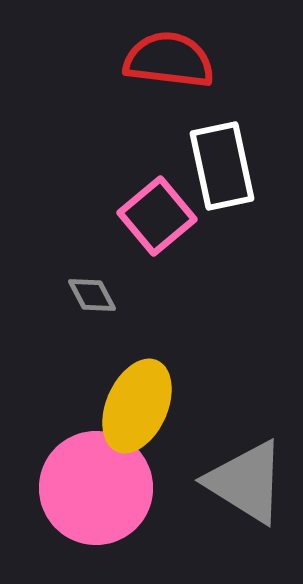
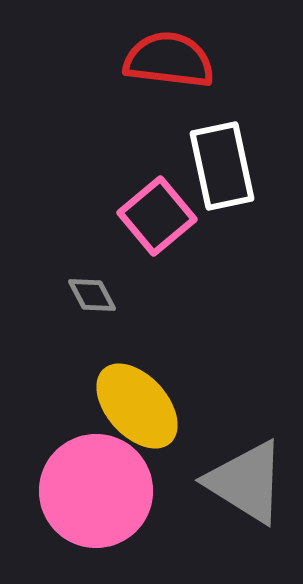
yellow ellipse: rotated 66 degrees counterclockwise
pink circle: moved 3 px down
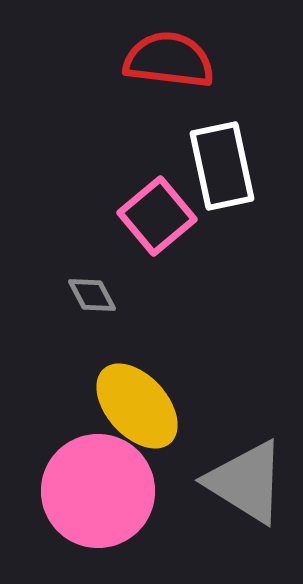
pink circle: moved 2 px right
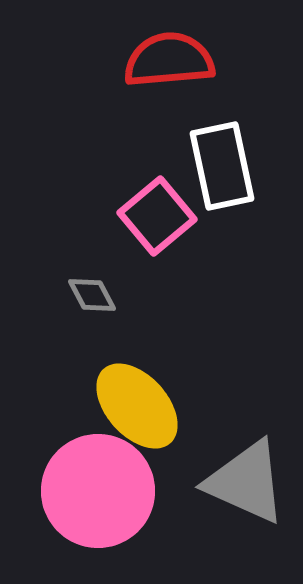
red semicircle: rotated 12 degrees counterclockwise
gray triangle: rotated 8 degrees counterclockwise
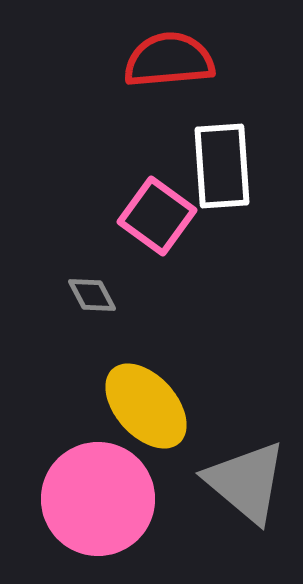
white rectangle: rotated 8 degrees clockwise
pink square: rotated 14 degrees counterclockwise
yellow ellipse: moved 9 px right
gray triangle: rotated 16 degrees clockwise
pink circle: moved 8 px down
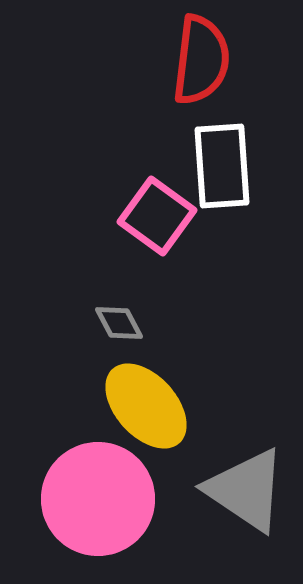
red semicircle: moved 32 px right; rotated 102 degrees clockwise
gray diamond: moved 27 px right, 28 px down
gray triangle: moved 8 px down; rotated 6 degrees counterclockwise
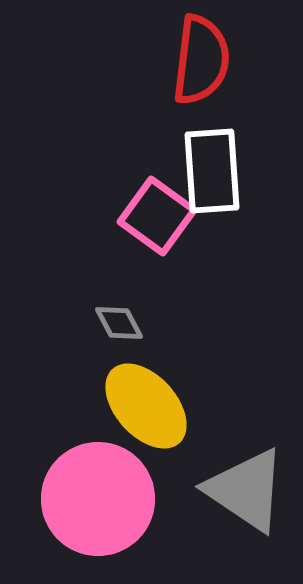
white rectangle: moved 10 px left, 5 px down
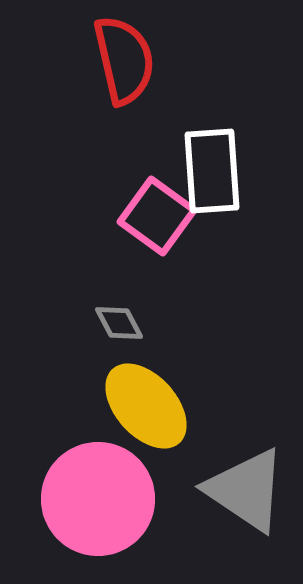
red semicircle: moved 77 px left; rotated 20 degrees counterclockwise
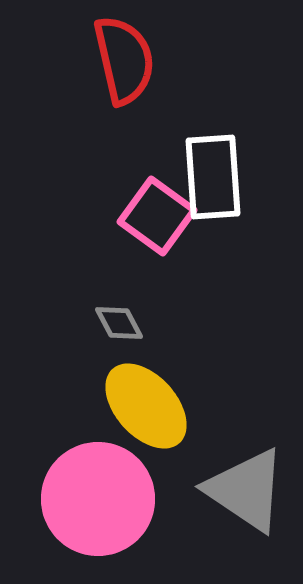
white rectangle: moved 1 px right, 6 px down
